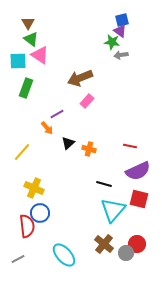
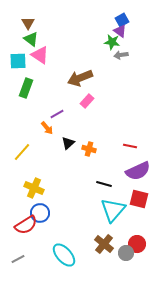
blue square: rotated 16 degrees counterclockwise
red semicircle: moved 1 px left, 1 px up; rotated 65 degrees clockwise
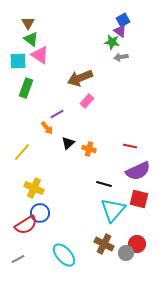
blue square: moved 1 px right
gray arrow: moved 2 px down
brown cross: rotated 12 degrees counterclockwise
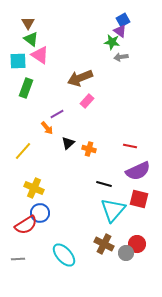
yellow line: moved 1 px right, 1 px up
gray line: rotated 24 degrees clockwise
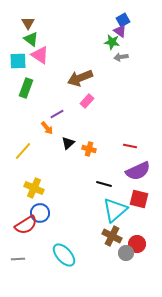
cyan triangle: moved 2 px right; rotated 8 degrees clockwise
brown cross: moved 8 px right, 8 px up
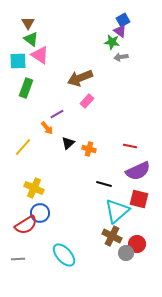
yellow line: moved 4 px up
cyan triangle: moved 2 px right, 1 px down
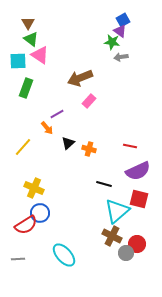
pink rectangle: moved 2 px right
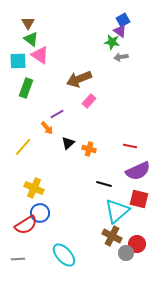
brown arrow: moved 1 px left, 1 px down
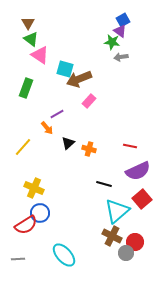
cyan square: moved 47 px right, 8 px down; rotated 18 degrees clockwise
red square: moved 3 px right; rotated 36 degrees clockwise
red circle: moved 2 px left, 2 px up
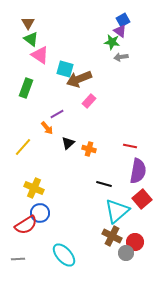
purple semicircle: rotated 55 degrees counterclockwise
